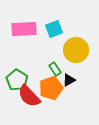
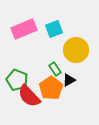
pink rectangle: rotated 20 degrees counterclockwise
green pentagon: rotated 10 degrees counterclockwise
orange pentagon: rotated 15 degrees counterclockwise
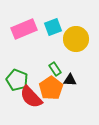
cyan square: moved 1 px left, 2 px up
yellow circle: moved 11 px up
black triangle: moved 1 px right; rotated 32 degrees clockwise
red semicircle: moved 2 px right, 1 px down
